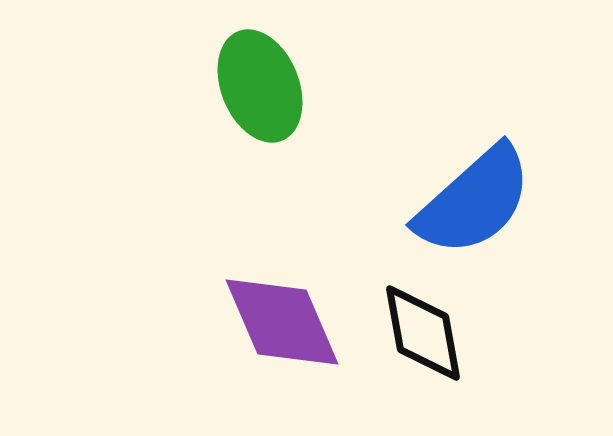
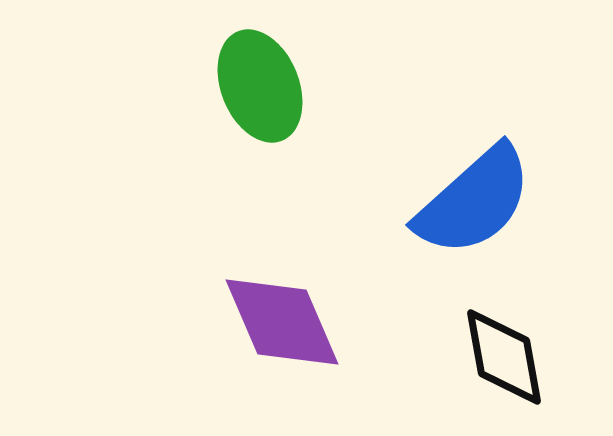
black diamond: moved 81 px right, 24 px down
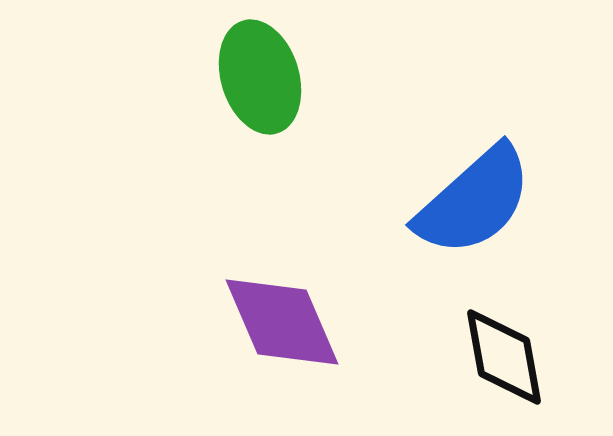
green ellipse: moved 9 px up; rotated 5 degrees clockwise
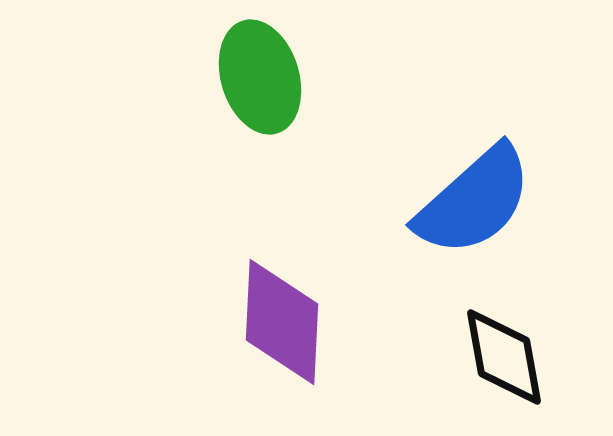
purple diamond: rotated 26 degrees clockwise
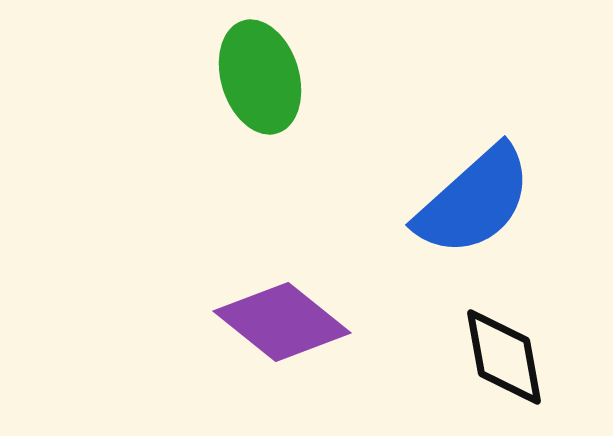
purple diamond: rotated 54 degrees counterclockwise
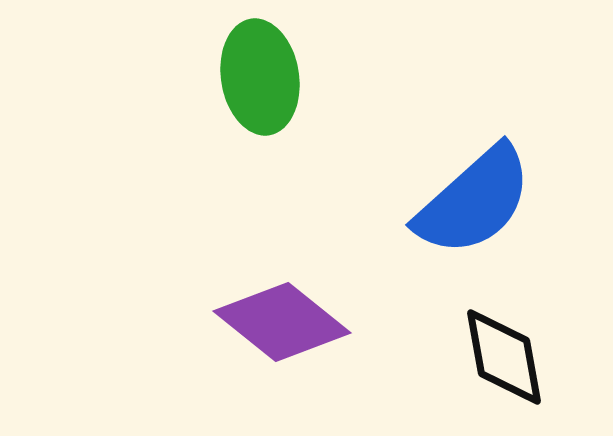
green ellipse: rotated 8 degrees clockwise
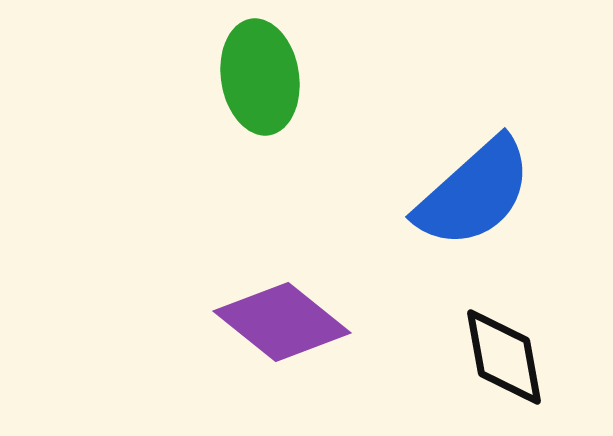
blue semicircle: moved 8 px up
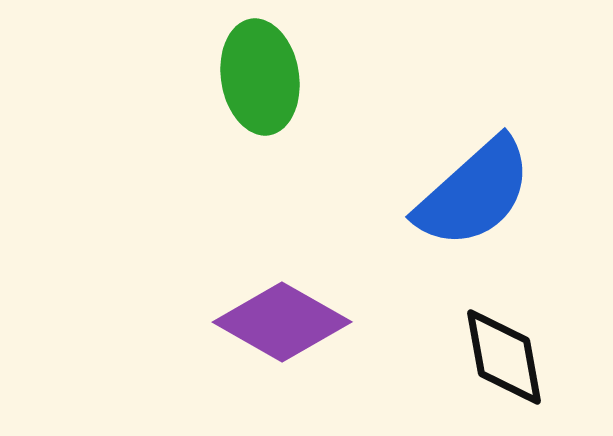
purple diamond: rotated 9 degrees counterclockwise
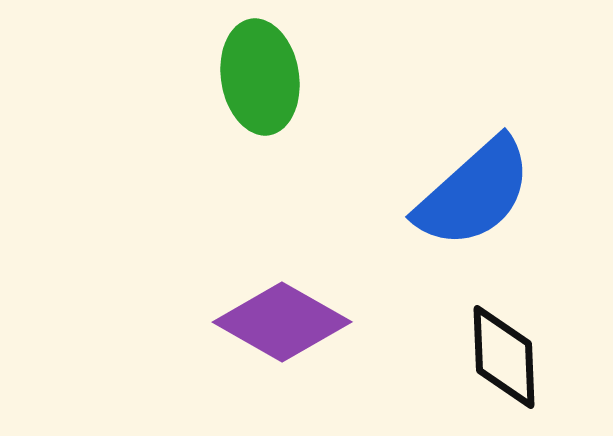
black diamond: rotated 8 degrees clockwise
